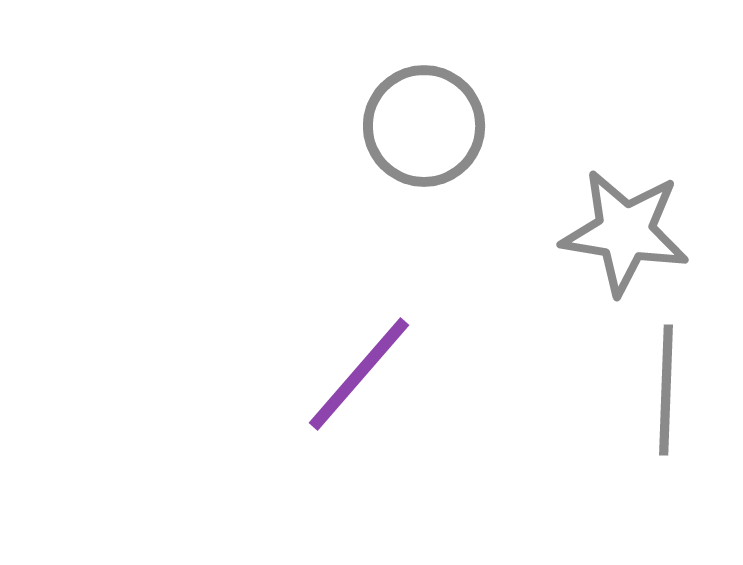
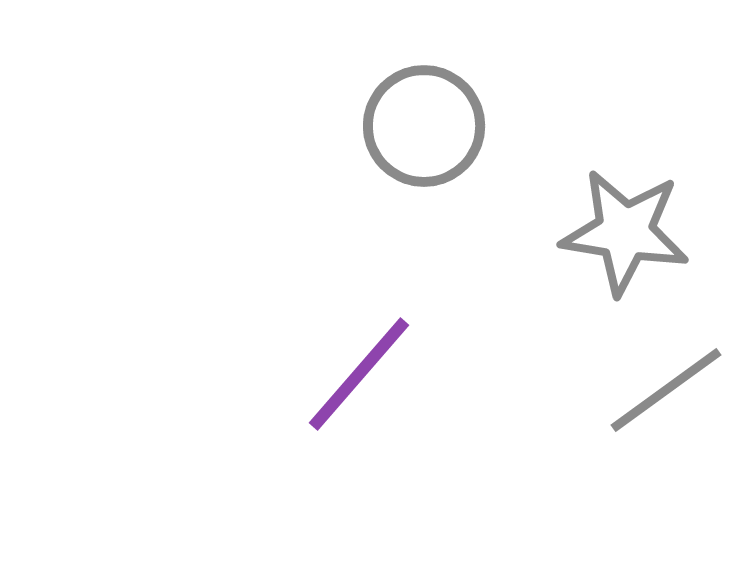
gray line: rotated 52 degrees clockwise
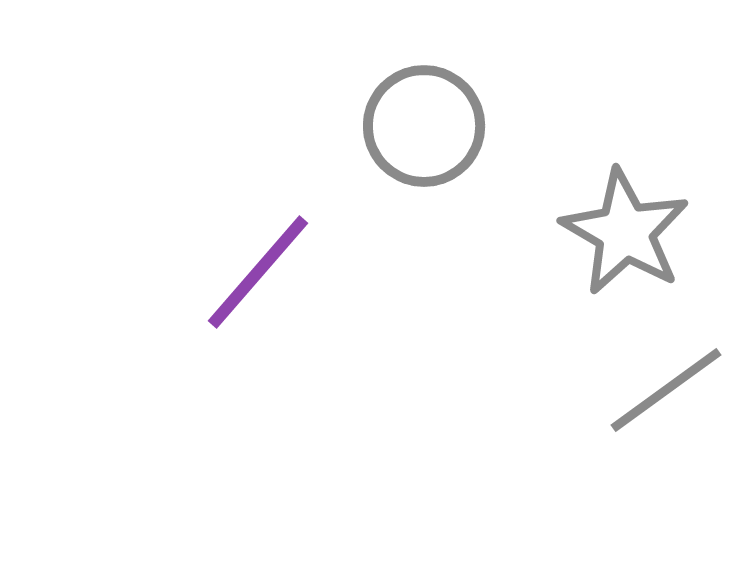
gray star: rotated 21 degrees clockwise
purple line: moved 101 px left, 102 px up
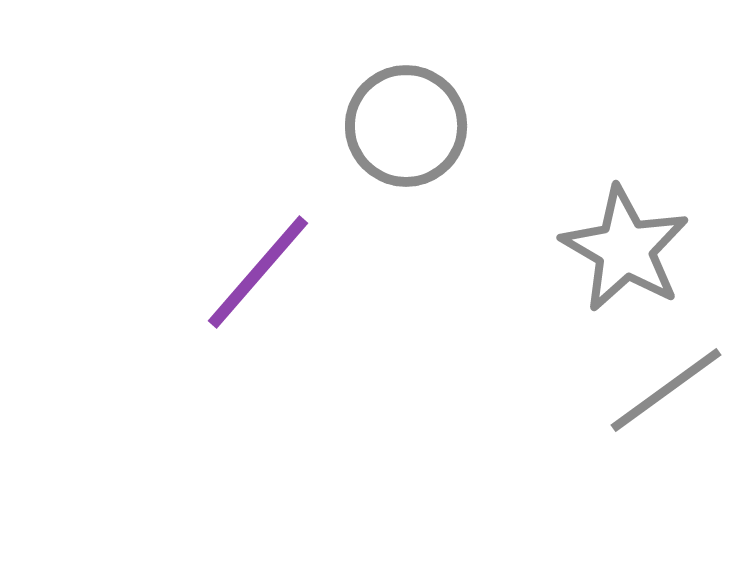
gray circle: moved 18 px left
gray star: moved 17 px down
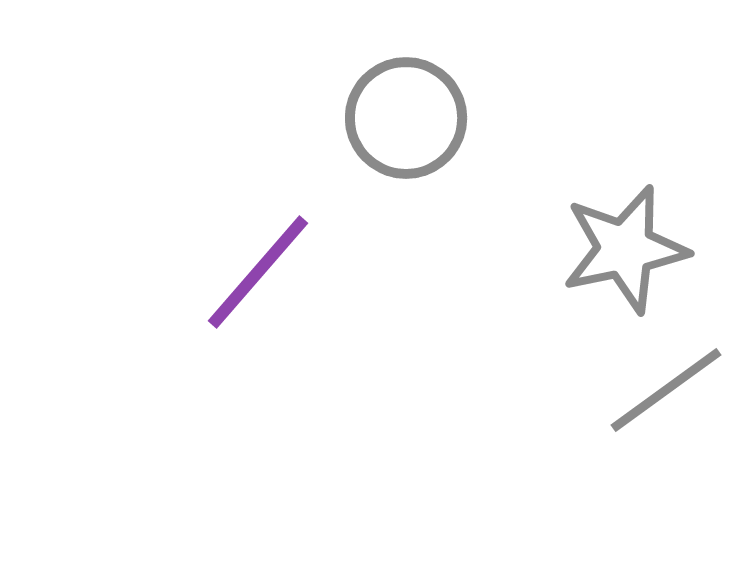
gray circle: moved 8 px up
gray star: rotated 30 degrees clockwise
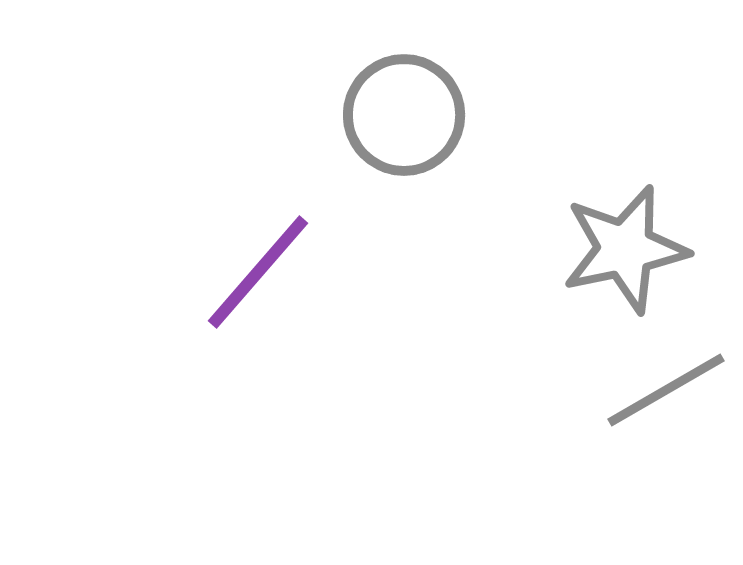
gray circle: moved 2 px left, 3 px up
gray line: rotated 6 degrees clockwise
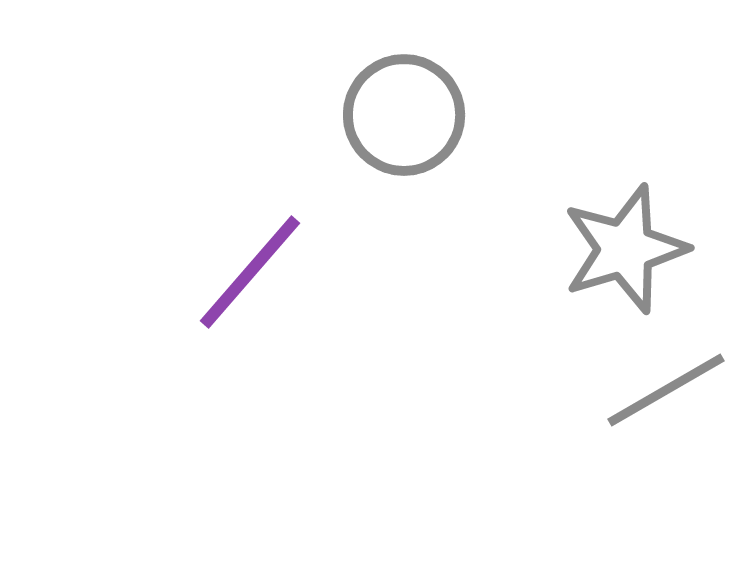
gray star: rotated 5 degrees counterclockwise
purple line: moved 8 px left
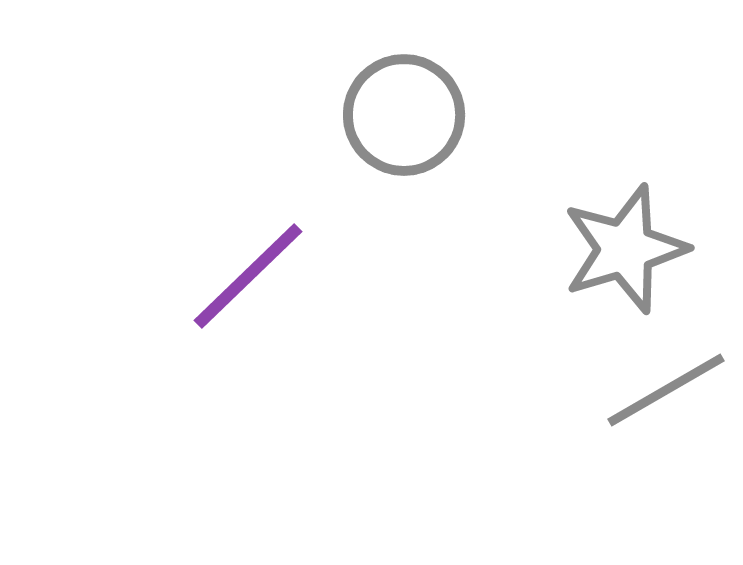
purple line: moved 2 px left, 4 px down; rotated 5 degrees clockwise
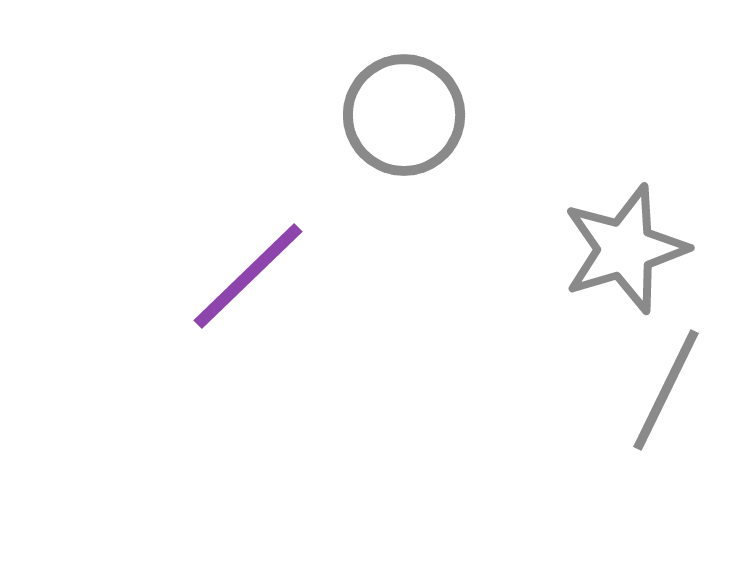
gray line: rotated 34 degrees counterclockwise
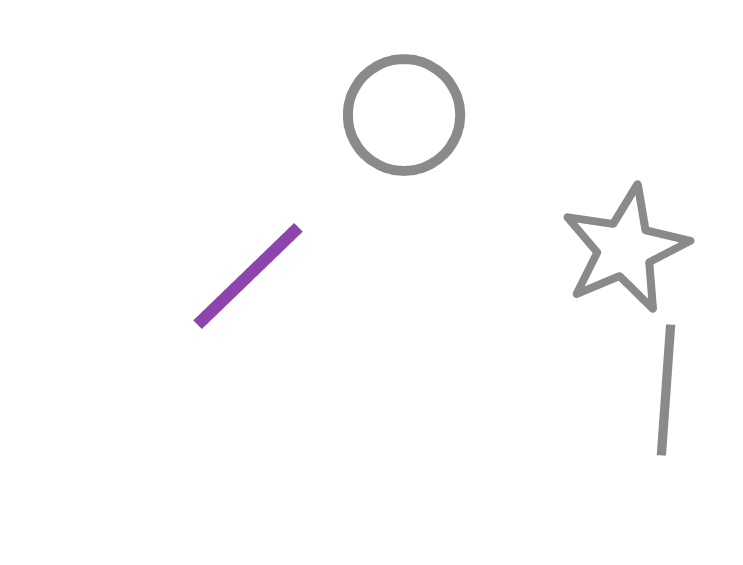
gray star: rotated 6 degrees counterclockwise
gray line: rotated 22 degrees counterclockwise
